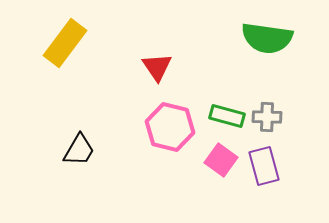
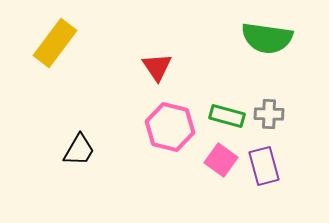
yellow rectangle: moved 10 px left
gray cross: moved 2 px right, 3 px up
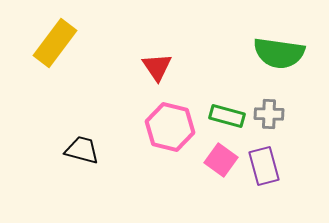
green semicircle: moved 12 px right, 15 px down
black trapezoid: moved 3 px right; rotated 105 degrees counterclockwise
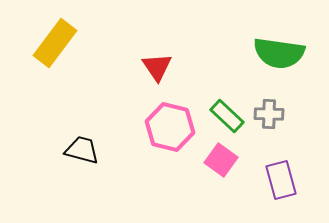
green rectangle: rotated 28 degrees clockwise
purple rectangle: moved 17 px right, 14 px down
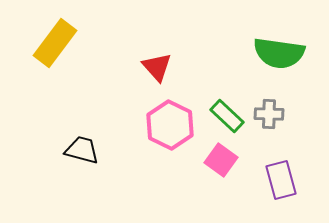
red triangle: rotated 8 degrees counterclockwise
pink hexagon: moved 2 px up; rotated 12 degrees clockwise
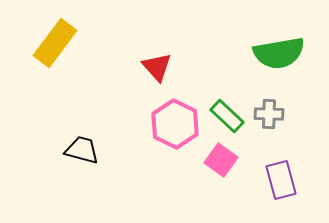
green semicircle: rotated 18 degrees counterclockwise
pink hexagon: moved 5 px right, 1 px up
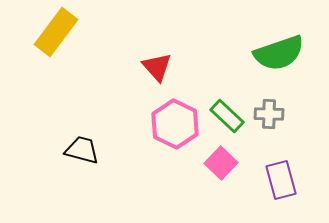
yellow rectangle: moved 1 px right, 11 px up
green semicircle: rotated 9 degrees counterclockwise
pink square: moved 3 px down; rotated 8 degrees clockwise
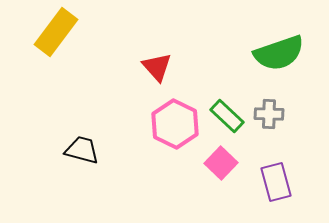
purple rectangle: moved 5 px left, 2 px down
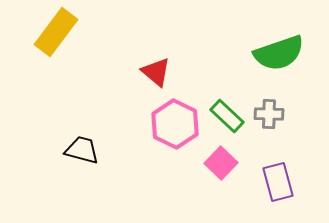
red triangle: moved 1 px left, 5 px down; rotated 8 degrees counterclockwise
purple rectangle: moved 2 px right
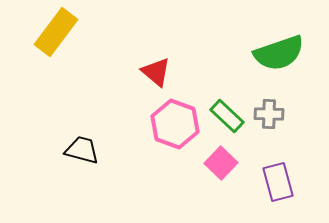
pink hexagon: rotated 6 degrees counterclockwise
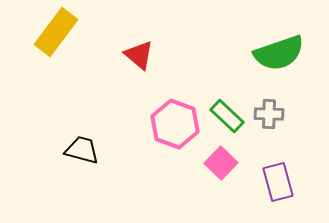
red triangle: moved 17 px left, 17 px up
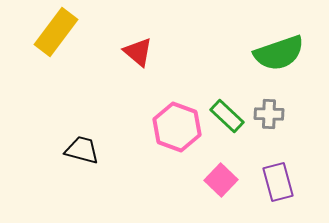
red triangle: moved 1 px left, 3 px up
pink hexagon: moved 2 px right, 3 px down
pink square: moved 17 px down
